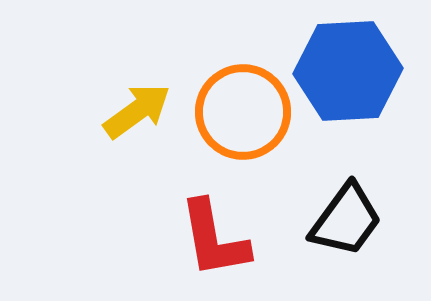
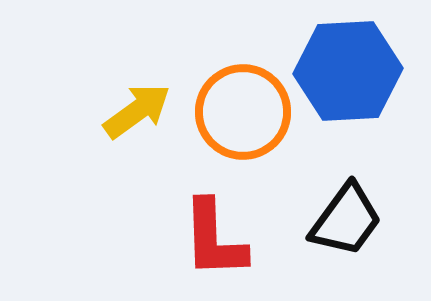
red L-shape: rotated 8 degrees clockwise
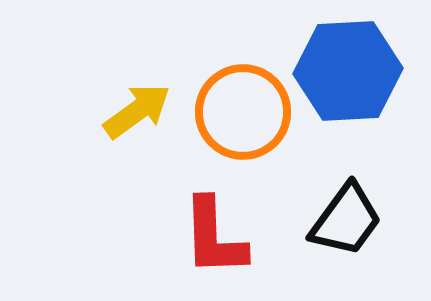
red L-shape: moved 2 px up
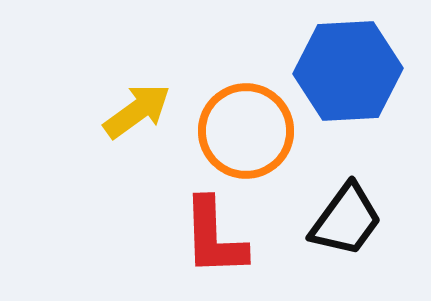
orange circle: moved 3 px right, 19 px down
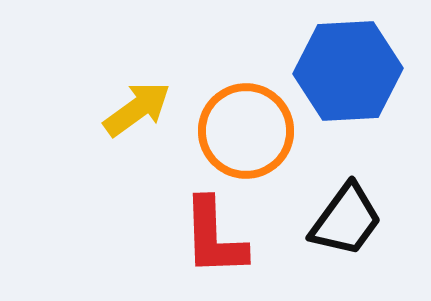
yellow arrow: moved 2 px up
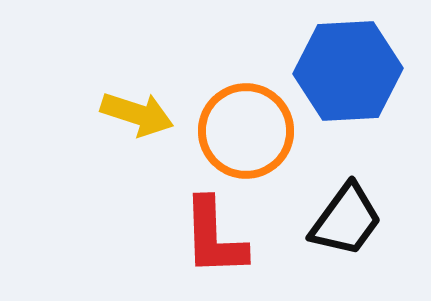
yellow arrow: moved 5 px down; rotated 54 degrees clockwise
